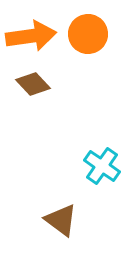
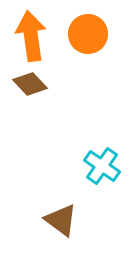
orange arrow: rotated 90 degrees counterclockwise
brown diamond: moved 3 px left
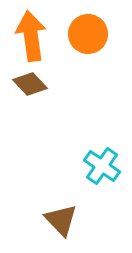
brown triangle: rotated 9 degrees clockwise
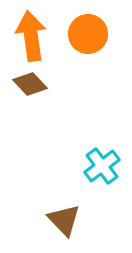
cyan cross: rotated 18 degrees clockwise
brown triangle: moved 3 px right
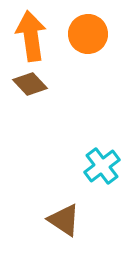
brown triangle: rotated 12 degrees counterclockwise
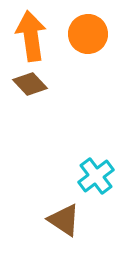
cyan cross: moved 6 px left, 10 px down
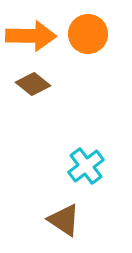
orange arrow: rotated 99 degrees clockwise
brown diamond: moved 3 px right; rotated 8 degrees counterclockwise
cyan cross: moved 10 px left, 10 px up
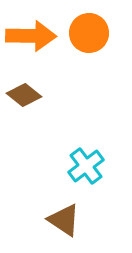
orange circle: moved 1 px right, 1 px up
brown diamond: moved 9 px left, 11 px down
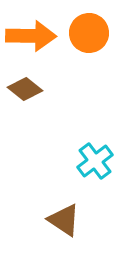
brown diamond: moved 1 px right, 6 px up
cyan cross: moved 9 px right, 5 px up
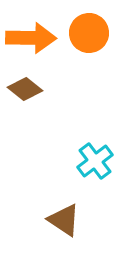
orange arrow: moved 2 px down
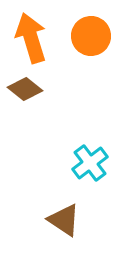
orange circle: moved 2 px right, 3 px down
orange arrow: rotated 108 degrees counterclockwise
cyan cross: moved 5 px left, 2 px down
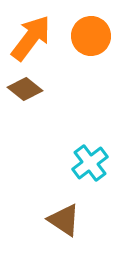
orange arrow: rotated 54 degrees clockwise
